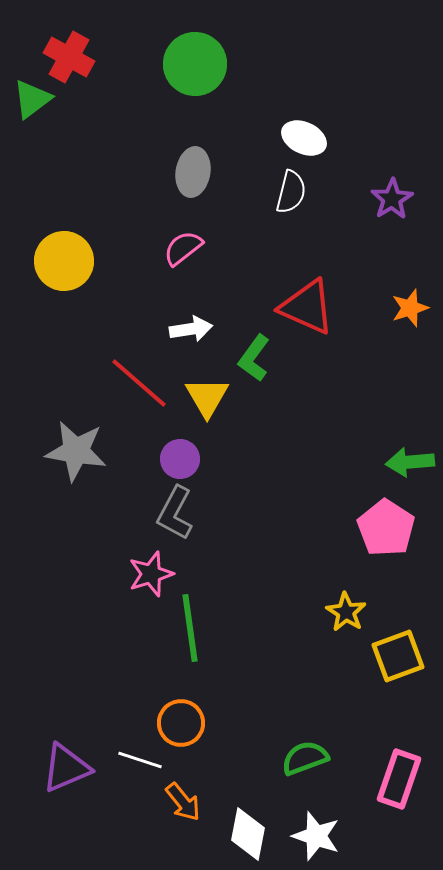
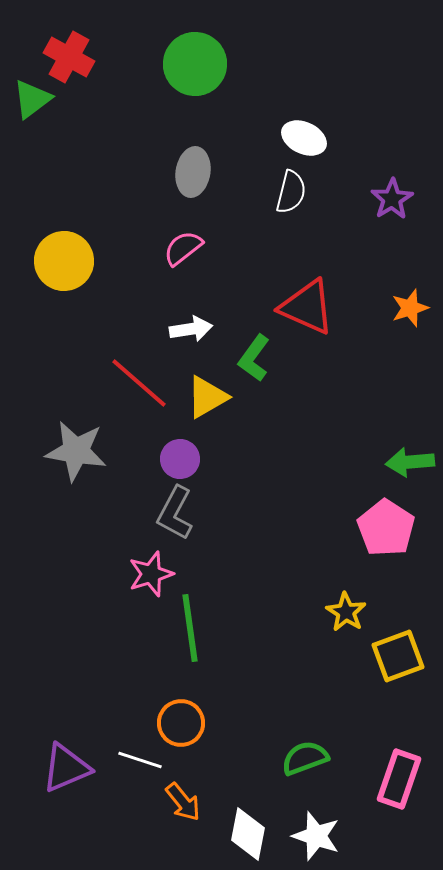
yellow triangle: rotated 30 degrees clockwise
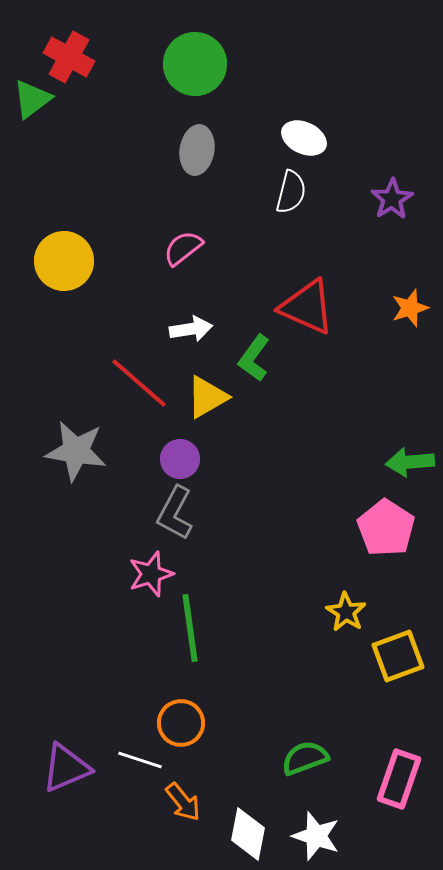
gray ellipse: moved 4 px right, 22 px up
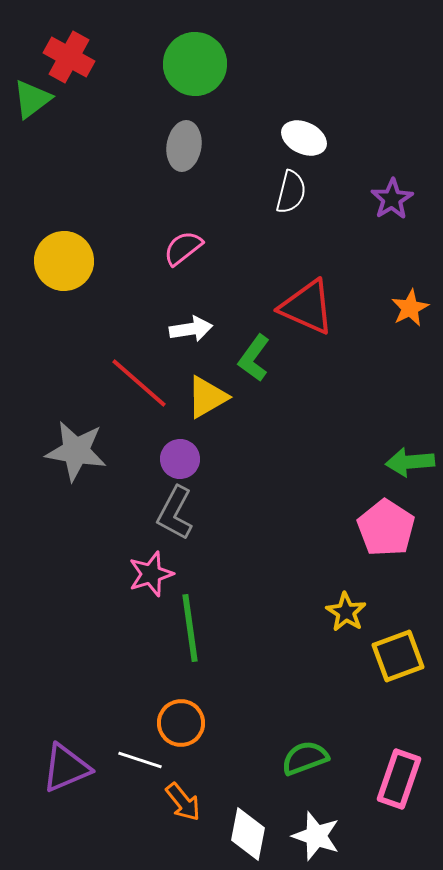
gray ellipse: moved 13 px left, 4 px up
orange star: rotated 9 degrees counterclockwise
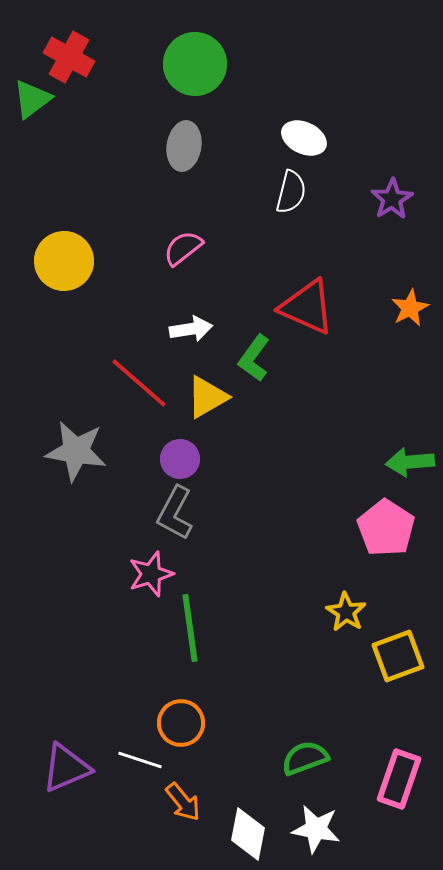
white star: moved 7 px up; rotated 9 degrees counterclockwise
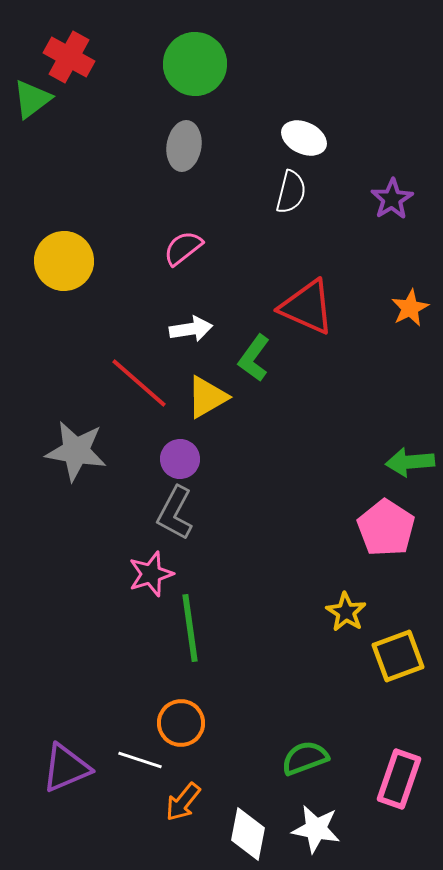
orange arrow: rotated 78 degrees clockwise
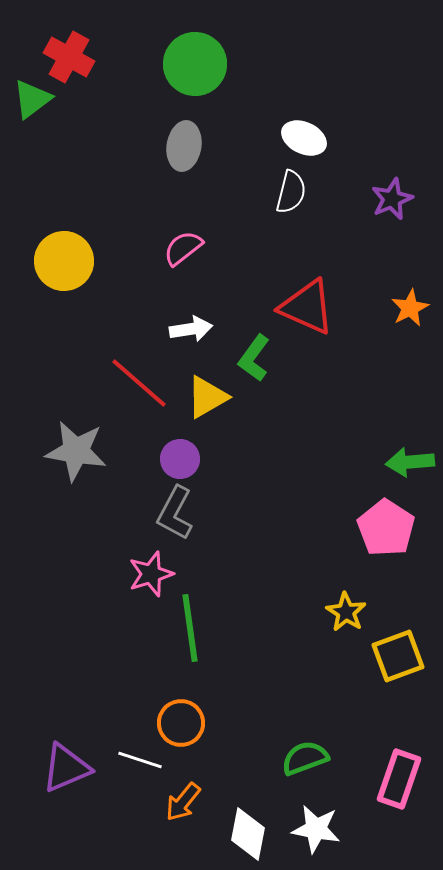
purple star: rotated 9 degrees clockwise
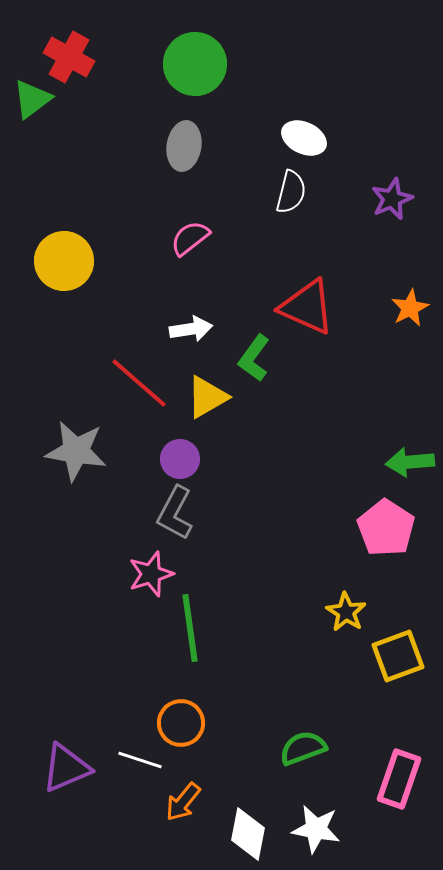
pink semicircle: moved 7 px right, 10 px up
green semicircle: moved 2 px left, 10 px up
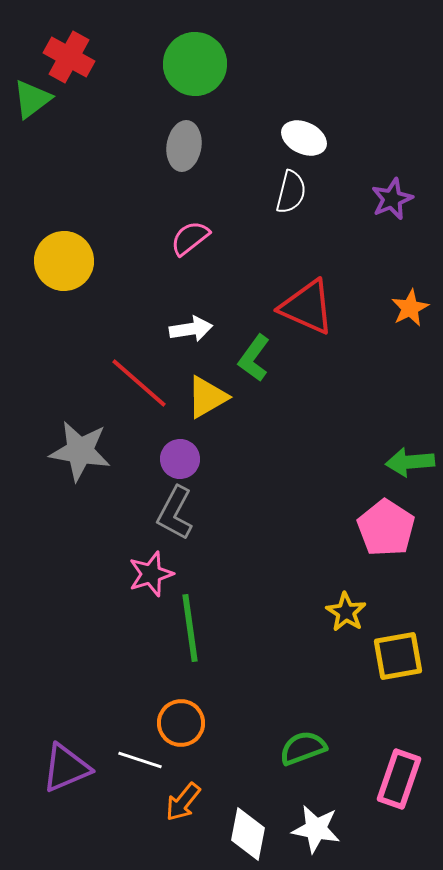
gray star: moved 4 px right
yellow square: rotated 10 degrees clockwise
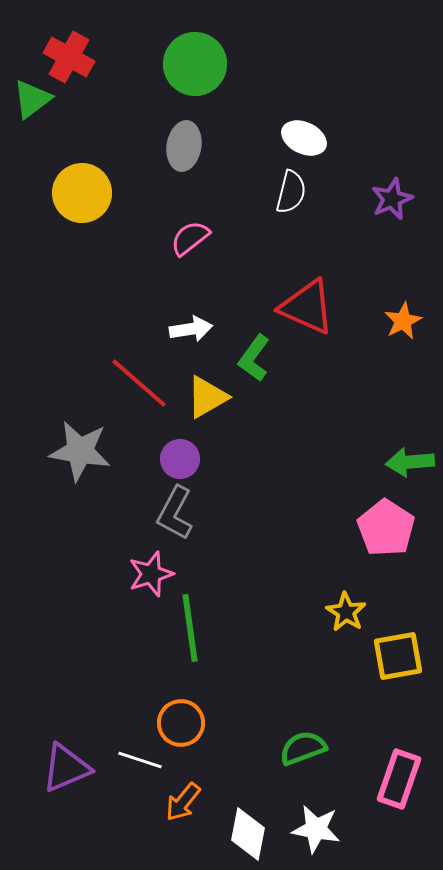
yellow circle: moved 18 px right, 68 px up
orange star: moved 7 px left, 13 px down
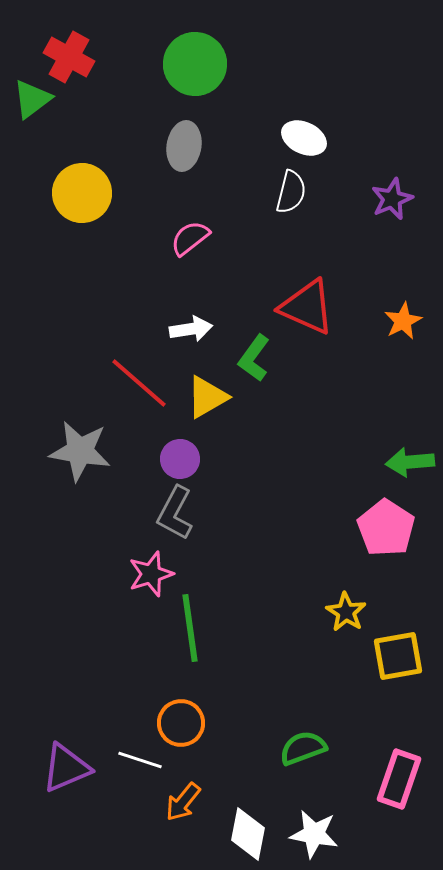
white star: moved 2 px left, 5 px down
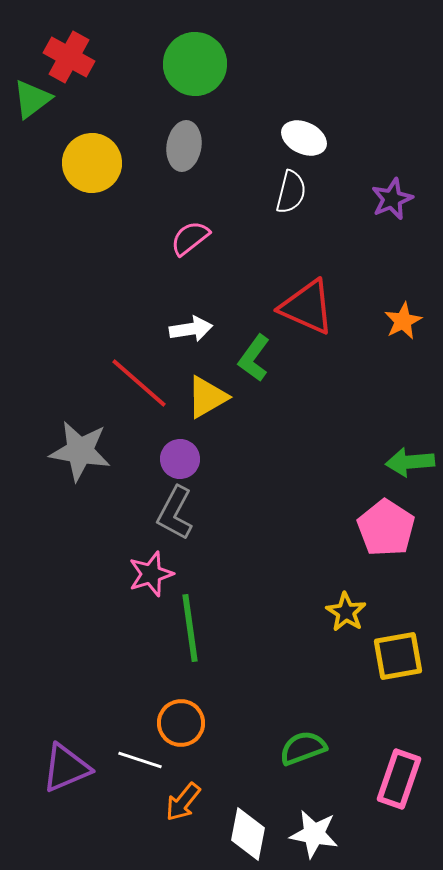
yellow circle: moved 10 px right, 30 px up
